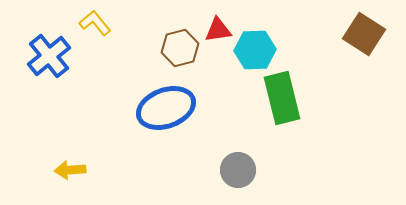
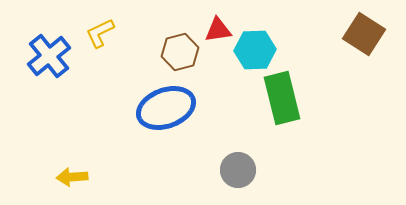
yellow L-shape: moved 5 px right, 10 px down; rotated 76 degrees counterclockwise
brown hexagon: moved 4 px down
yellow arrow: moved 2 px right, 7 px down
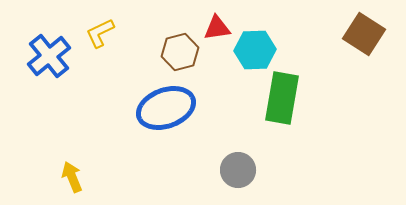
red triangle: moved 1 px left, 2 px up
green rectangle: rotated 24 degrees clockwise
yellow arrow: rotated 72 degrees clockwise
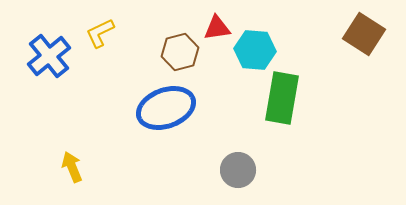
cyan hexagon: rotated 6 degrees clockwise
yellow arrow: moved 10 px up
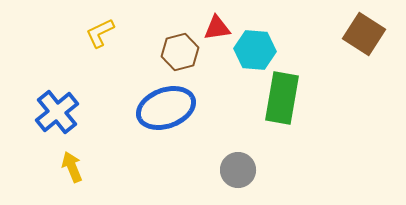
blue cross: moved 8 px right, 56 px down
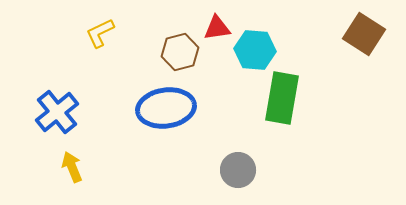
blue ellipse: rotated 12 degrees clockwise
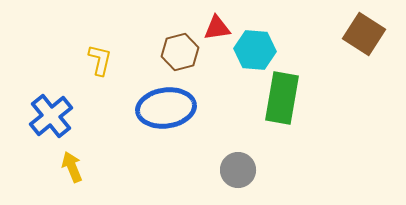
yellow L-shape: moved 27 px down; rotated 128 degrees clockwise
blue cross: moved 6 px left, 4 px down
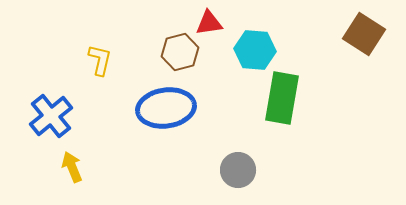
red triangle: moved 8 px left, 5 px up
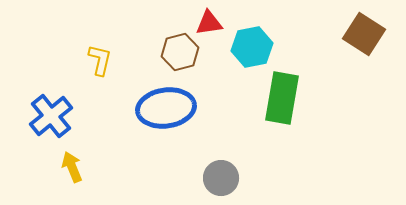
cyan hexagon: moved 3 px left, 3 px up; rotated 15 degrees counterclockwise
gray circle: moved 17 px left, 8 px down
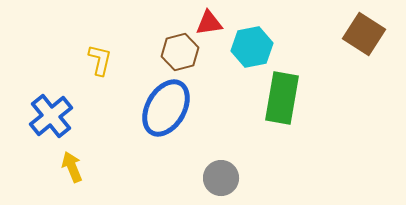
blue ellipse: rotated 52 degrees counterclockwise
